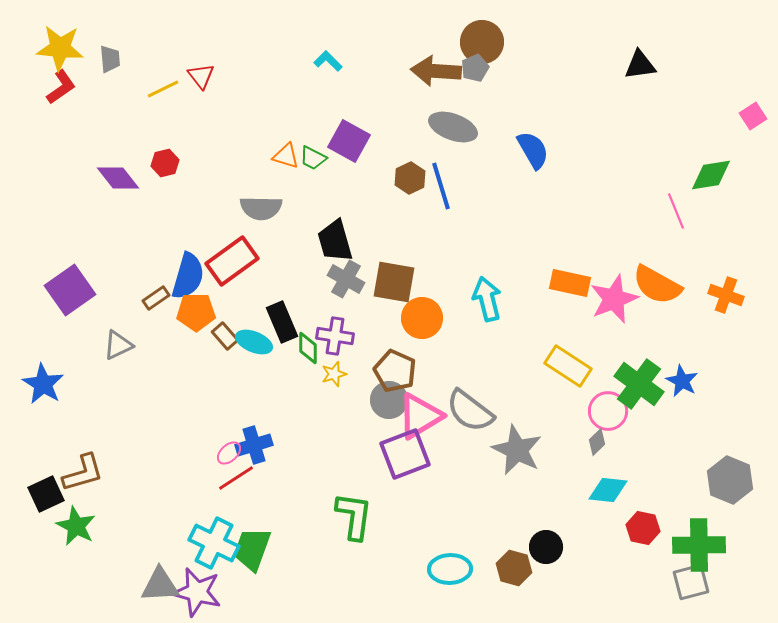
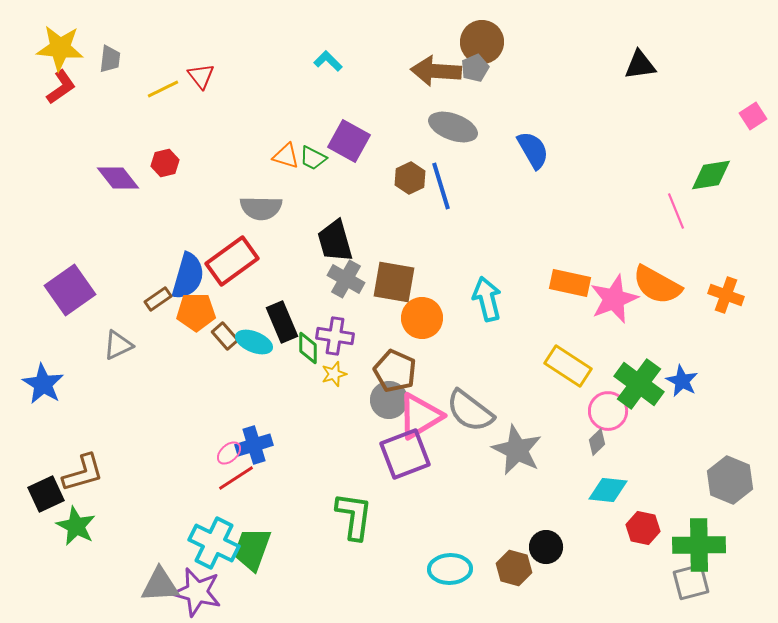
gray trapezoid at (110, 59): rotated 12 degrees clockwise
brown rectangle at (156, 298): moved 2 px right, 1 px down
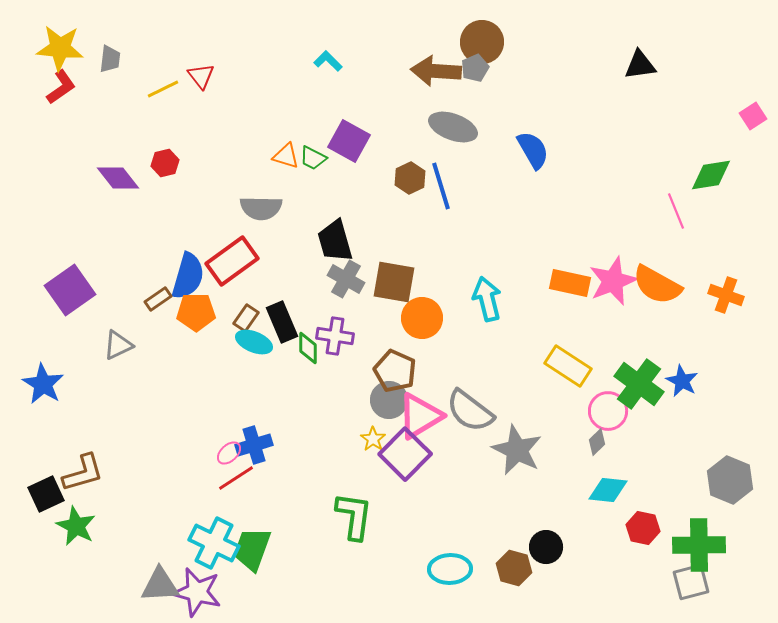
pink star at (614, 299): moved 1 px left, 18 px up
brown rectangle at (225, 336): moved 21 px right, 18 px up; rotated 76 degrees clockwise
yellow star at (334, 374): moved 39 px right, 65 px down; rotated 20 degrees counterclockwise
purple square at (405, 454): rotated 24 degrees counterclockwise
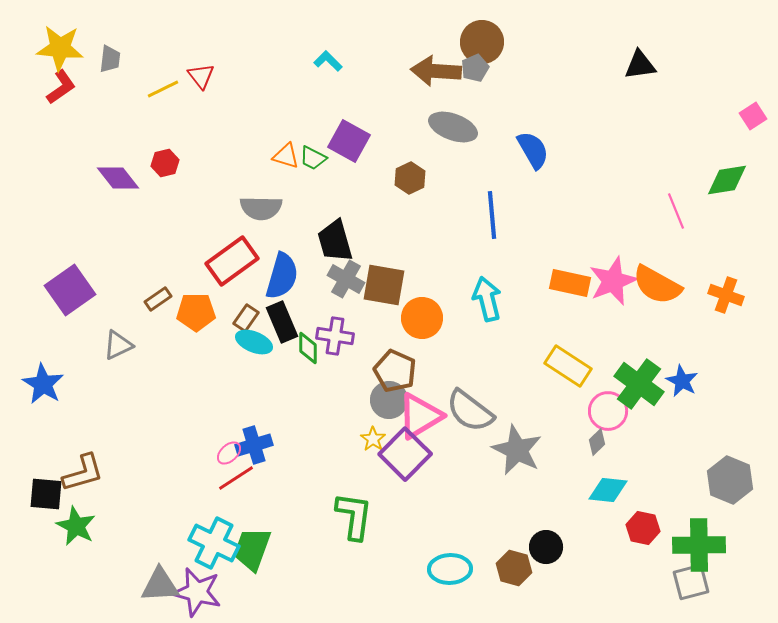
green diamond at (711, 175): moved 16 px right, 5 px down
blue line at (441, 186): moved 51 px right, 29 px down; rotated 12 degrees clockwise
blue semicircle at (188, 276): moved 94 px right
brown square at (394, 282): moved 10 px left, 3 px down
black square at (46, 494): rotated 30 degrees clockwise
